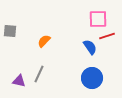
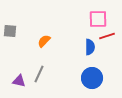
blue semicircle: rotated 35 degrees clockwise
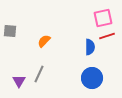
pink square: moved 5 px right, 1 px up; rotated 12 degrees counterclockwise
purple triangle: rotated 48 degrees clockwise
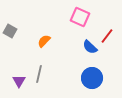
pink square: moved 23 px left, 1 px up; rotated 36 degrees clockwise
gray square: rotated 24 degrees clockwise
red line: rotated 35 degrees counterclockwise
blue semicircle: rotated 133 degrees clockwise
gray line: rotated 12 degrees counterclockwise
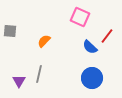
gray square: rotated 24 degrees counterclockwise
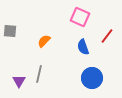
blue semicircle: moved 7 px left; rotated 28 degrees clockwise
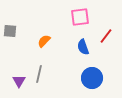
pink square: rotated 30 degrees counterclockwise
red line: moved 1 px left
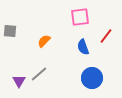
gray line: rotated 36 degrees clockwise
